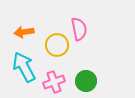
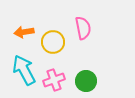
pink semicircle: moved 4 px right, 1 px up
yellow circle: moved 4 px left, 3 px up
cyan arrow: moved 3 px down
pink cross: moved 2 px up
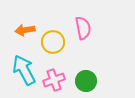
orange arrow: moved 1 px right, 2 px up
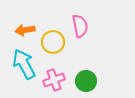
pink semicircle: moved 3 px left, 2 px up
cyan arrow: moved 6 px up
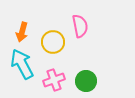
orange arrow: moved 3 px left, 2 px down; rotated 66 degrees counterclockwise
cyan arrow: moved 2 px left
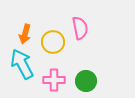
pink semicircle: moved 2 px down
orange arrow: moved 3 px right, 2 px down
pink cross: rotated 20 degrees clockwise
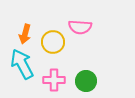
pink semicircle: moved 1 px up; rotated 105 degrees clockwise
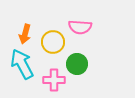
green circle: moved 9 px left, 17 px up
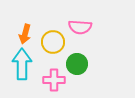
cyan arrow: rotated 28 degrees clockwise
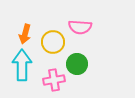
cyan arrow: moved 1 px down
pink cross: rotated 10 degrees counterclockwise
